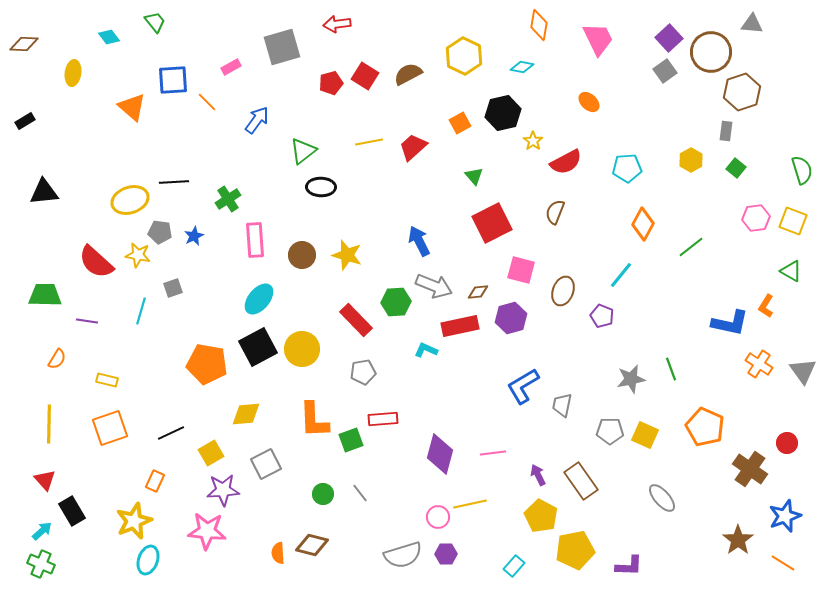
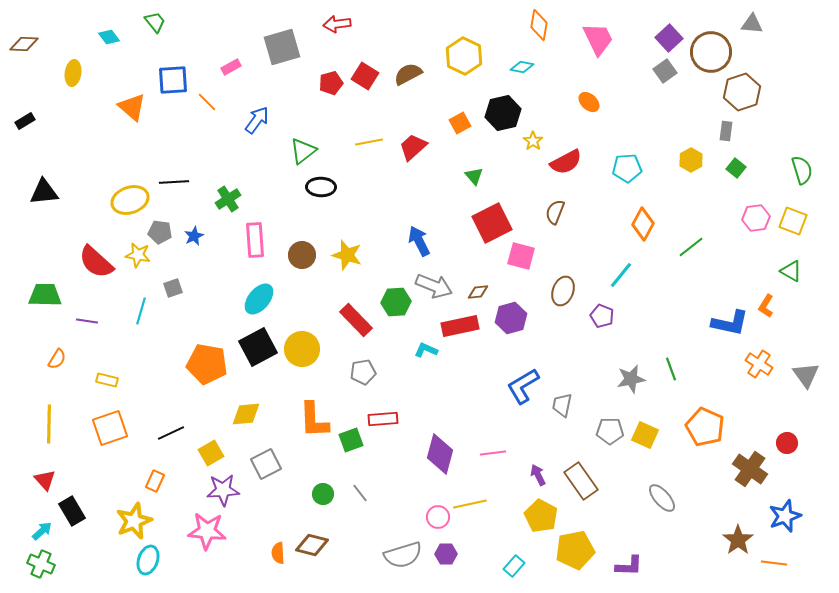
pink square at (521, 270): moved 14 px up
gray triangle at (803, 371): moved 3 px right, 4 px down
orange line at (783, 563): moved 9 px left; rotated 25 degrees counterclockwise
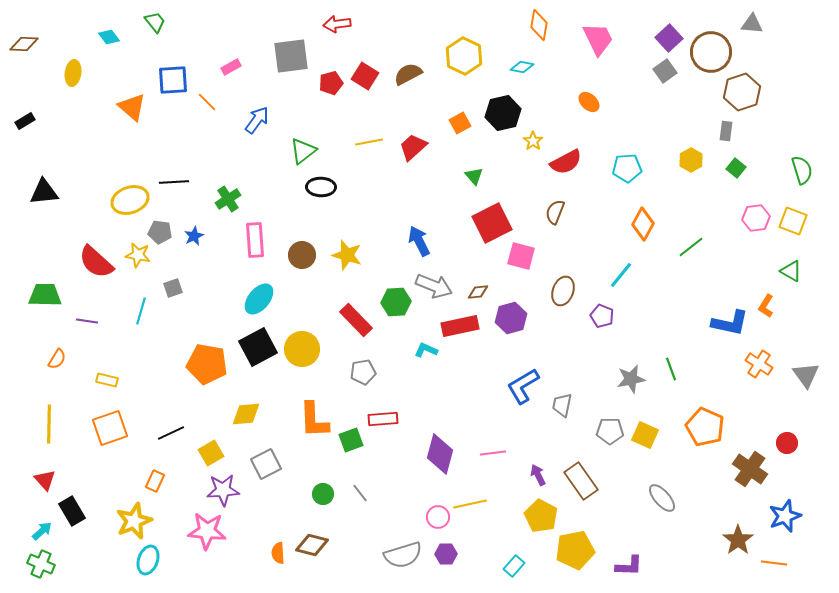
gray square at (282, 47): moved 9 px right, 9 px down; rotated 9 degrees clockwise
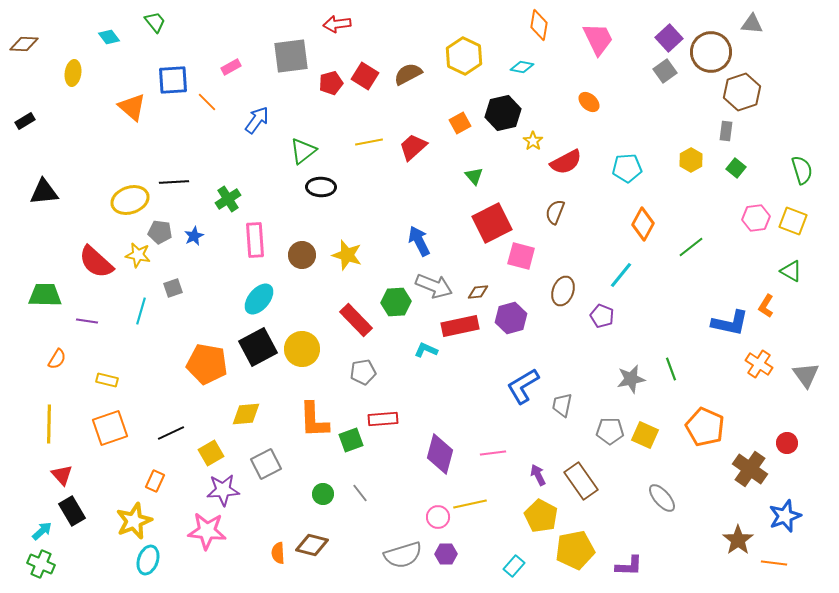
red triangle at (45, 480): moved 17 px right, 5 px up
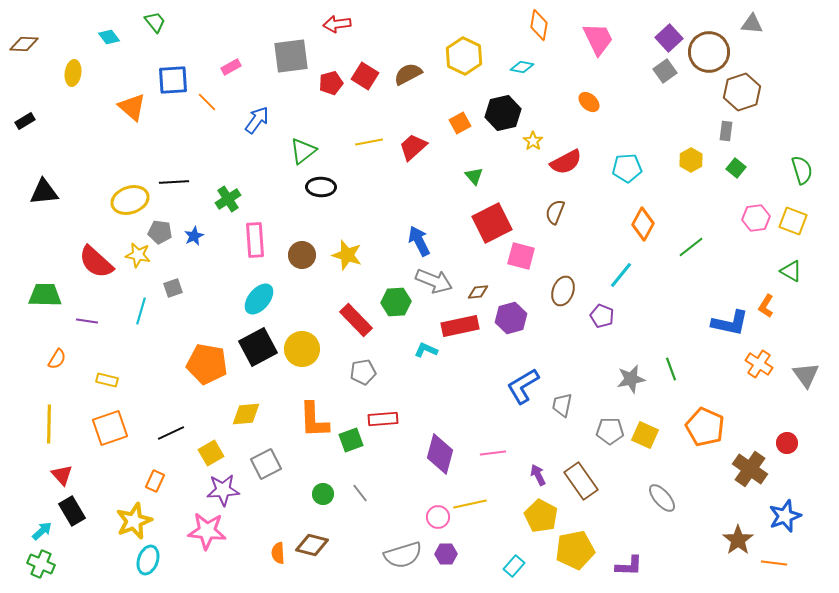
brown circle at (711, 52): moved 2 px left
gray arrow at (434, 286): moved 5 px up
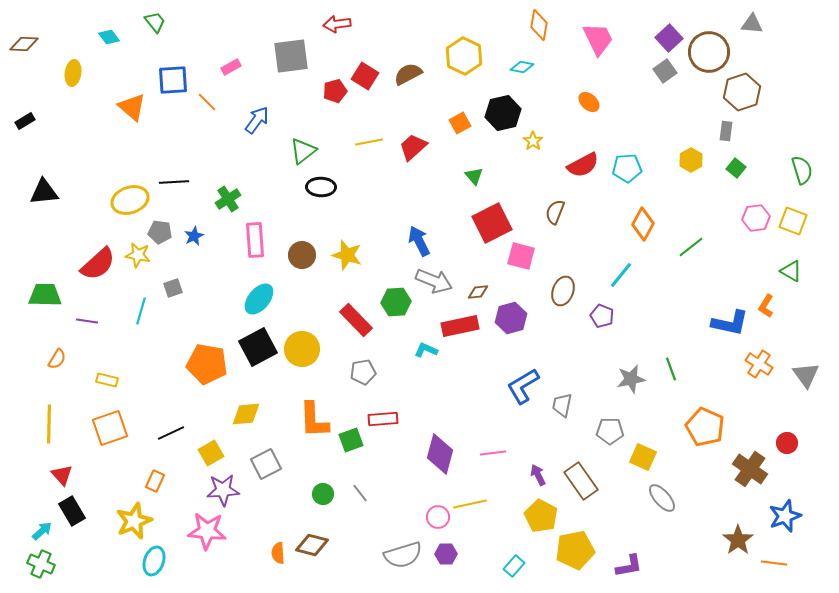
red pentagon at (331, 83): moved 4 px right, 8 px down
red semicircle at (566, 162): moved 17 px right, 3 px down
red semicircle at (96, 262): moved 2 px right, 2 px down; rotated 84 degrees counterclockwise
yellow square at (645, 435): moved 2 px left, 22 px down
cyan ellipse at (148, 560): moved 6 px right, 1 px down
purple L-shape at (629, 566): rotated 12 degrees counterclockwise
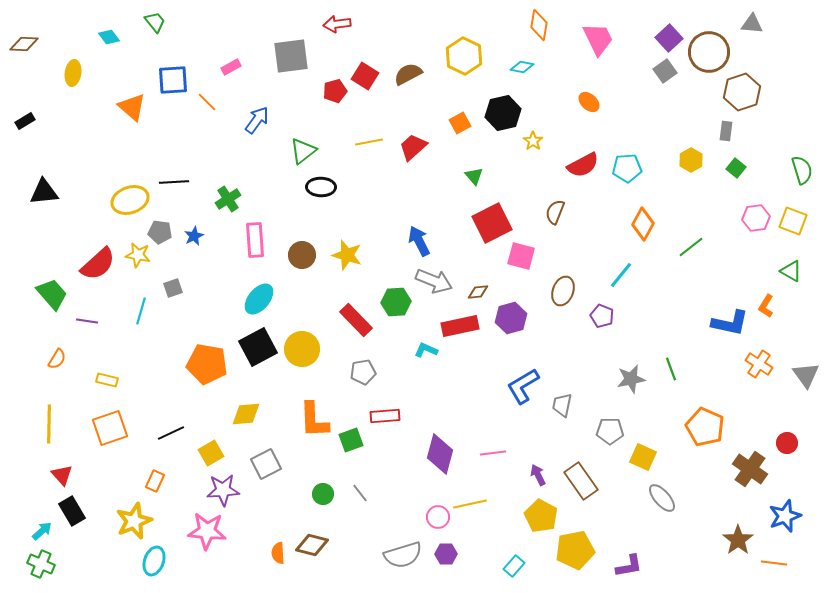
green trapezoid at (45, 295): moved 7 px right, 1 px up; rotated 48 degrees clockwise
red rectangle at (383, 419): moved 2 px right, 3 px up
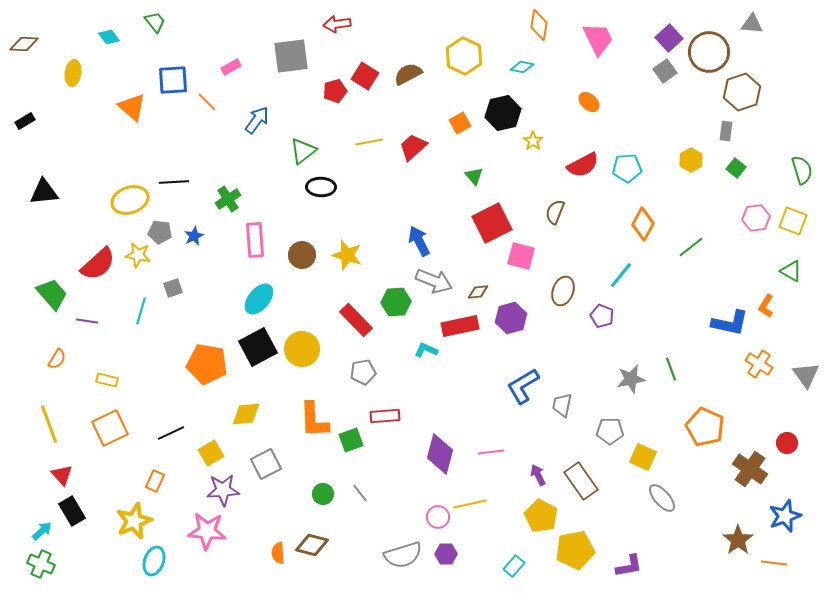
yellow line at (49, 424): rotated 21 degrees counterclockwise
orange square at (110, 428): rotated 6 degrees counterclockwise
pink line at (493, 453): moved 2 px left, 1 px up
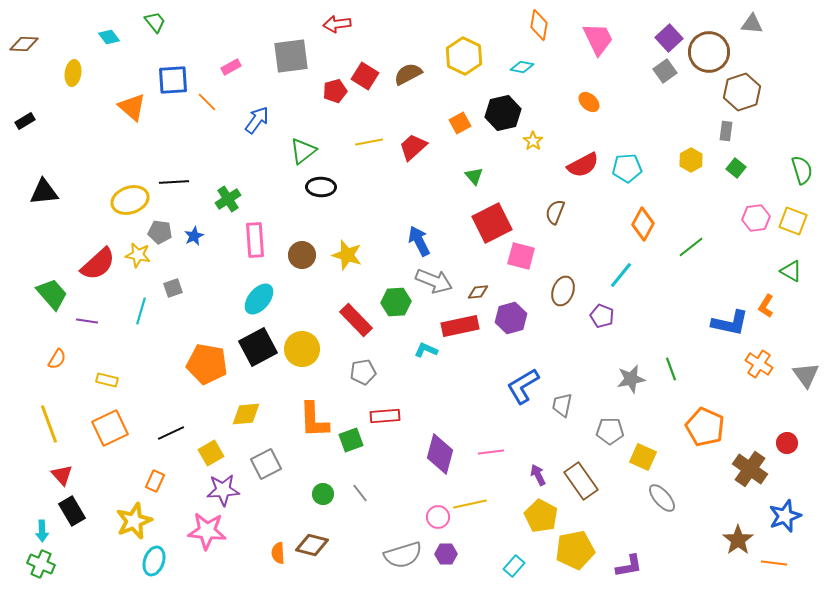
cyan arrow at (42, 531): rotated 130 degrees clockwise
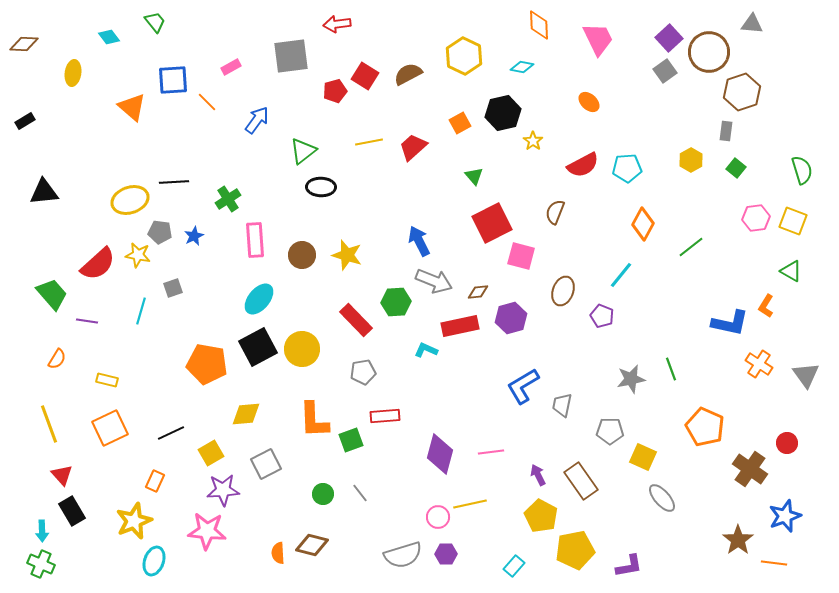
orange diamond at (539, 25): rotated 12 degrees counterclockwise
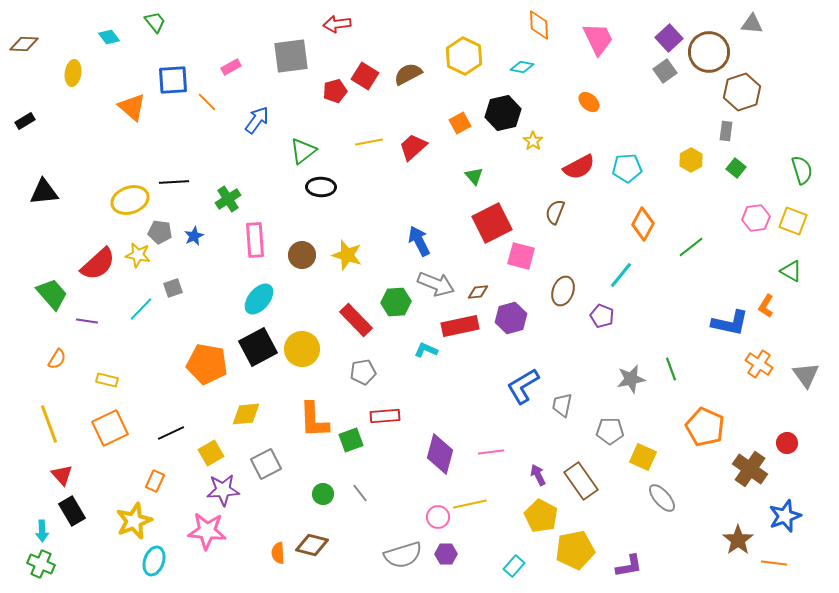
red semicircle at (583, 165): moved 4 px left, 2 px down
gray arrow at (434, 281): moved 2 px right, 3 px down
cyan line at (141, 311): moved 2 px up; rotated 28 degrees clockwise
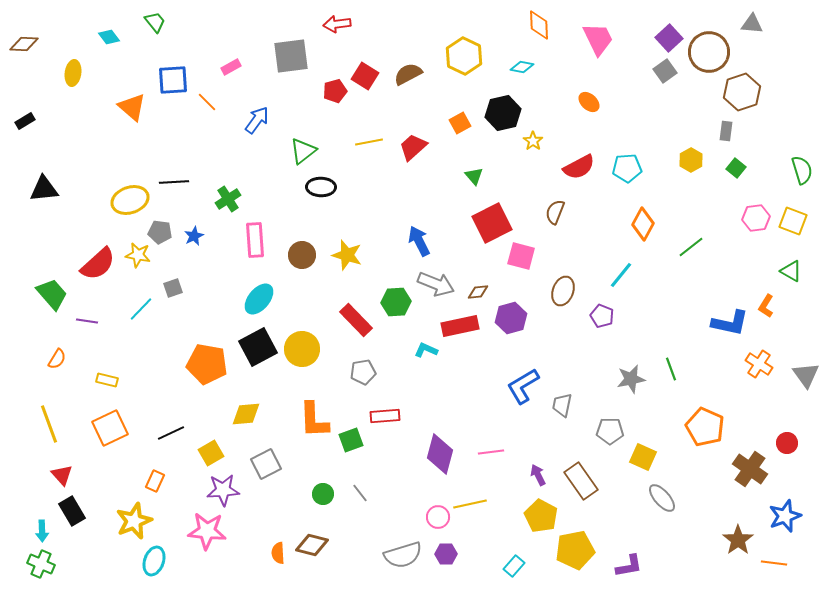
black triangle at (44, 192): moved 3 px up
